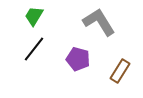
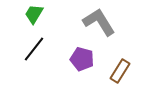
green trapezoid: moved 2 px up
purple pentagon: moved 4 px right
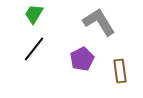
purple pentagon: rotated 30 degrees clockwise
brown rectangle: rotated 40 degrees counterclockwise
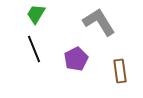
green trapezoid: moved 2 px right
black line: rotated 60 degrees counterclockwise
purple pentagon: moved 6 px left
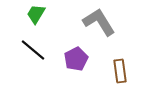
black line: moved 1 px left, 1 px down; rotated 28 degrees counterclockwise
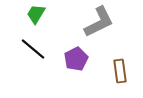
gray L-shape: rotated 96 degrees clockwise
black line: moved 1 px up
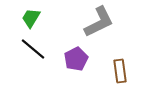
green trapezoid: moved 5 px left, 4 px down
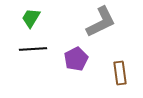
gray L-shape: moved 2 px right
black line: rotated 44 degrees counterclockwise
brown rectangle: moved 2 px down
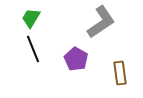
gray L-shape: rotated 8 degrees counterclockwise
black line: rotated 72 degrees clockwise
purple pentagon: rotated 15 degrees counterclockwise
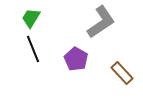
brown rectangle: moved 2 px right; rotated 35 degrees counterclockwise
